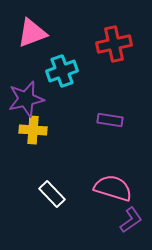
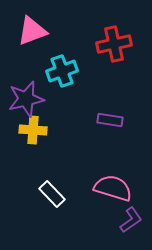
pink triangle: moved 2 px up
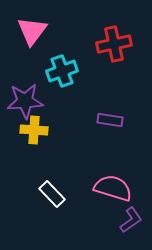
pink triangle: rotated 32 degrees counterclockwise
purple star: moved 1 px left, 2 px down; rotated 9 degrees clockwise
yellow cross: moved 1 px right
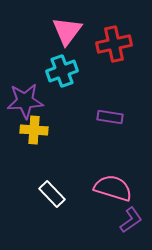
pink triangle: moved 35 px right
purple rectangle: moved 3 px up
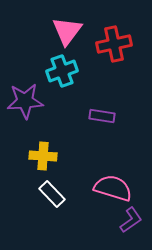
purple rectangle: moved 8 px left, 1 px up
yellow cross: moved 9 px right, 26 px down
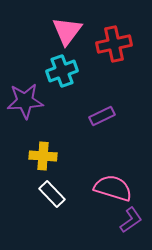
purple rectangle: rotated 35 degrees counterclockwise
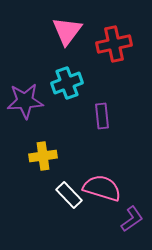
cyan cross: moved 5 px right, 12 px down
purple rectangle: rotated 70 degrees counterclockwise
yellow cross: rotated 12 degrees counterclockwise
pink semicircle: moved 11 px left
white rectangle: moved 17 px right, 1 px down
purple L-shape: moved 1 px right, 1 px up
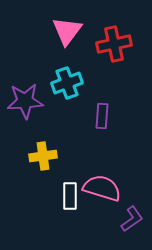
purple rectangle: rotated 10 degrees clockwise
white rectangle: moved 1 px right, 1 px down; rotated 44 degrees clockwise
